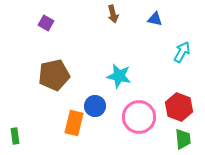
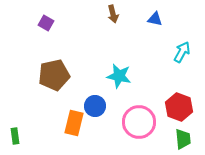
pink circle: moved 5 px down
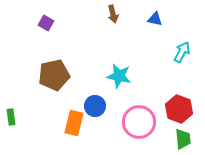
red hexagon: moved 2 px down
green rectangle: moved 4 px left, 19 px up
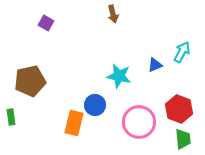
blue triangle: moved 46 px down; rotated 35 degrees counterclockwise
brown pentagon: moved 24 px left, 6 px down
blue circle: moved 1 px up
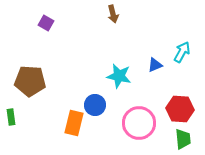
brown pentagon: rotated 16 degrees clockwise
red hexagon: moved 1 px right; rotated 16 degrees counterclockwise
pink circle: moved 1 px down
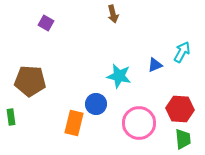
blue circle: moved 1 px right, 1 px up
